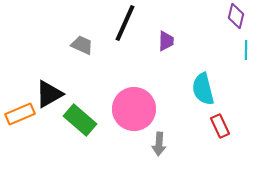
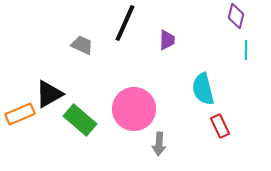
purple trapezoid: moved 1 px right, 1 px up
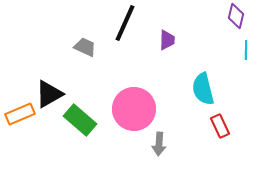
gray trapezoid: moved 3 px right, 2 px down
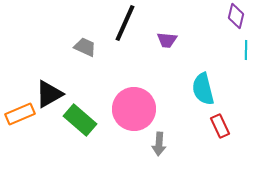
purple trapezoid: rotated 95 degrees clockwise
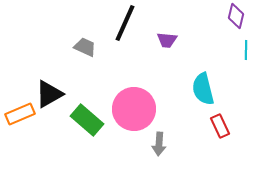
green rectangle: moved 7 px right
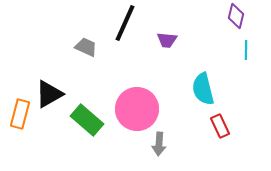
gray trapezoid: moved 1 px right
pink circle: moved 3 px right
orange rectangle: rotated 52 degrees counterclockwise
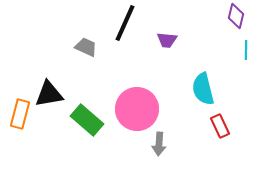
black triangle: rotated 20 degrees clockwise
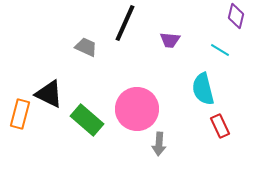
purple trapezoid: moved 3 px right
cyan line: moved 26 px left; rotated 60 degrees counterclockwise
black triangle: rotated 36 degrees clockwise
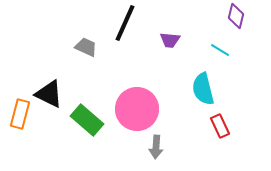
gray arrow: moved 3 px left, 3 px down
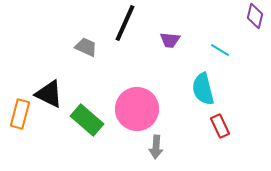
purple diamond: moved 19 px right
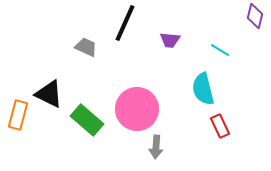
orange rectangle: moved 2 px left, 1 px down
